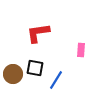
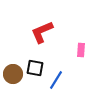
red L-shape: moved 4 px right, 1 px up; rotated 15 degrees counterclockwise
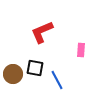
blue line: moved 1 px right; rotated 60 degrees counterclockwise
